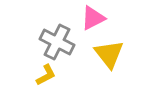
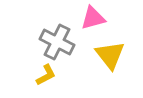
pink triangle: rotated 12 degrees clockwise
yellow triangle: moved 1 px right, 1 px down
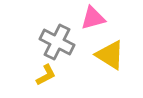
yellow triangle: rotated 20 degrees counterclockwise
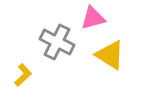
yellow L-shape: moved 23 px left; rotated 15 degrees counterclockwise
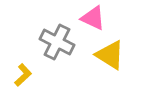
pink triangle: rotated 40 degrees clockwise
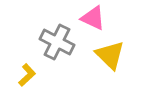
yellow triangle: rotated 12 degrees clockwise
yellow L-shape: moved 4 px right
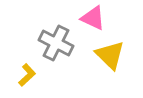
gray cross: moved 1 px left, 1 px down
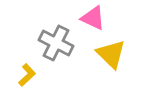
yellow triangle: moved 1 px right, 1 px up
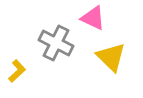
yellow triangle: moved 3 px down
yellow L-shape: moved 10 px left, 4 px up
